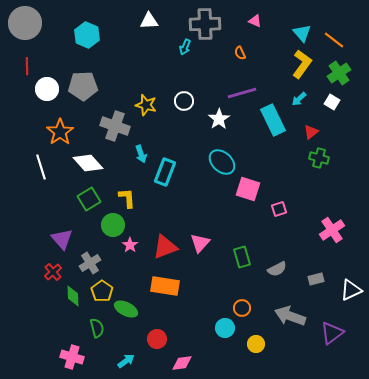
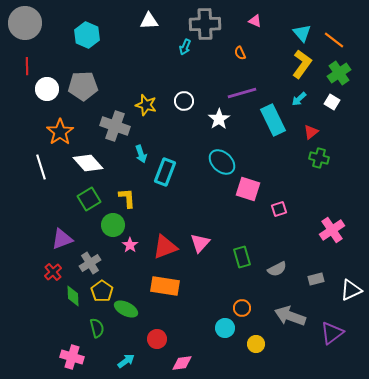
purple triangle at (62, 239): rotated 50 degrees clockwise
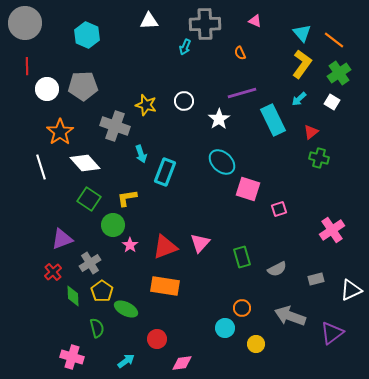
white diamond at (88, 163): moved 3 px left
yellow L-shape at (127, 198): rotated 95 degrees counterclockwise
green square at (89, 199): rotated 25 degrees counterclockwise
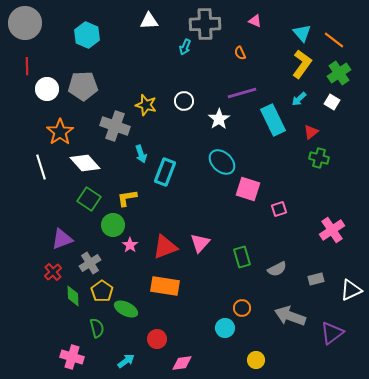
yellow circle at (256, 344): moved 16 px down
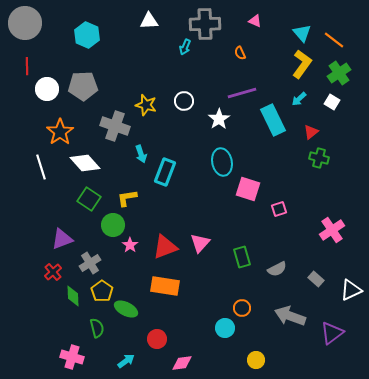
cyan ellipse at (222, 162): rotated 36 degrees clockwise
gray rectangle at (316, 279): rotated 56 degrees clockwise
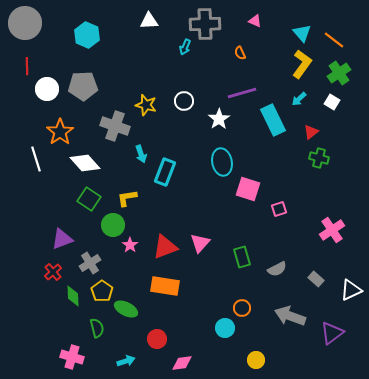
white line at (41, 167): moved 5 px left, 8 px up
cyan arrow at (126, 361): rotated 18 degrees clockwise
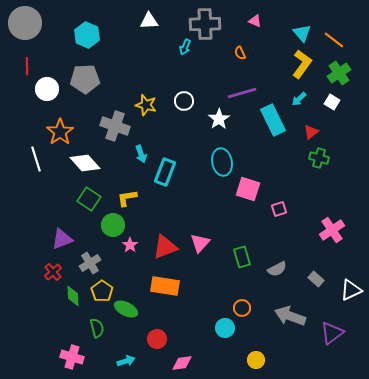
gray pentagon at (83, 86): moved 2 px right, 7 px up
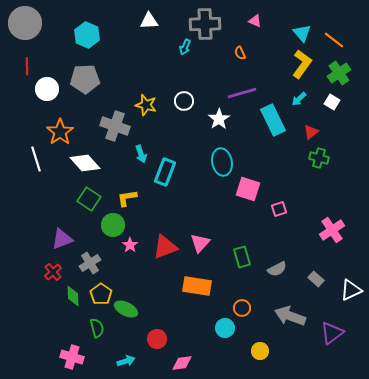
orange rectangle at (165, 286): moved 32 px right
yellow pentagon at (102, 291): moved 1 px left, 3 px down
yellow circle at (256, 360): moved 4 px right, 9 px up
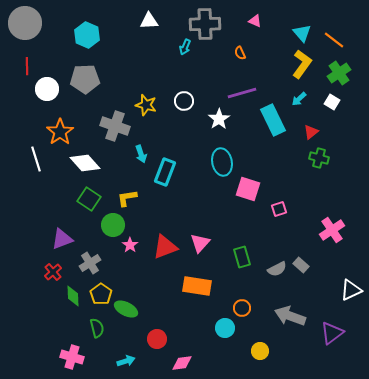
gray rectangle at (316, 279): moved 15 px left, 14 px up
